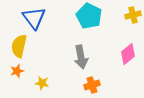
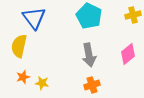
gray arrow: moved 8 px right, 2 px up
orange star: moved 6 px right, 6 px down
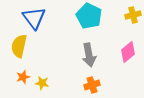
pink diamond: moved 2 px up
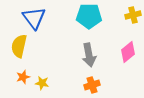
cyan pentagon: rotated 25 degrees counterclockwise
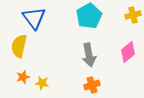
cyan pentagon: rotated 30 degrees counterclockwise
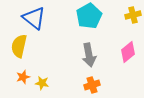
blue triangle: rotated 15 degrees counterclockwise
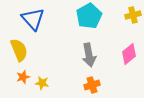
blue triangle: moved 1 px left, 1 px down; rotated 10 degrees clockwise
yellow semicircle: moved 4 px down; rotated 145 degrees clockwise
pink diamond: moved 1 px right, 2 px down
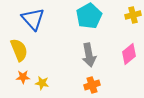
orange star: rotated 16 degrees clockwise
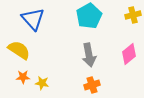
yellow semicircle: rotated 35 degrees counterclockwise
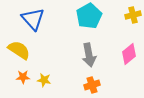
yellow star: moved 2 px right, 3 px up
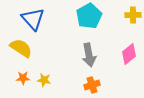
yellow cross: rotated 14 degrees clockwise
yellow semicircle: moved 2 px right, 2 px up
orange star: moved 1 px down
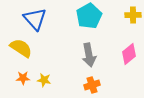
blue triangle: moved 2 px right
